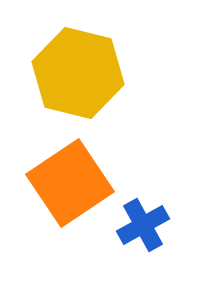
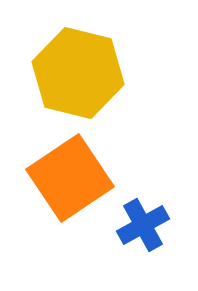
orange square: moved 5 px up
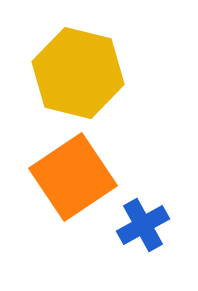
orange square: moved 3 px right, 1 px up
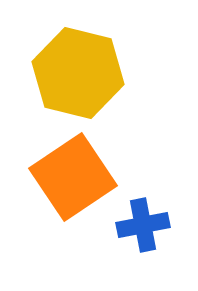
blue cross: rotated 18 degrees clockwise
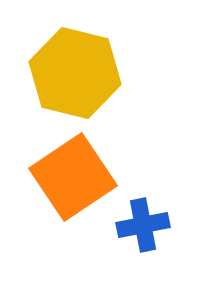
yellow hexagon: moved 3 px left
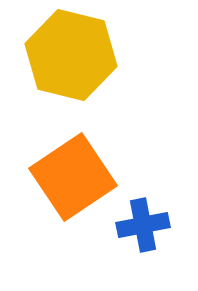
yellow hexagon: moved 4 px left, 18 px up
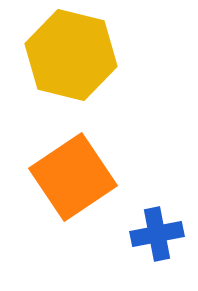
blue cross: moved 14 px right, 9 px down
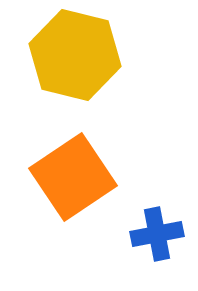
yellow hexagon: moved 4 px right
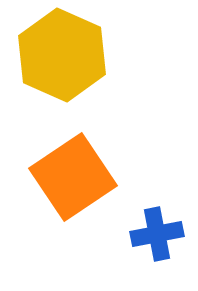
yellow hexagon: moved 13 px left; rotated 10 degrees clockwise
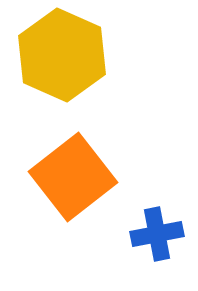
orange square: rotated 4 degrees counterclockwise
